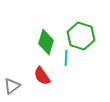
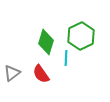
green hexagon: rotated 16 degrees clockwise
red semicircle: moved 1 px left, 2 px up
gray triangle: moved 13 px up
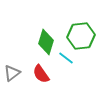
green hexagon: rotated 20 degrees clockwise
cyan line: rotated 56 degrees counterclockwise
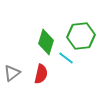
red semicircle: rotated 132 degrees counterclockwise
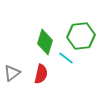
green diamond: moved 1 px left
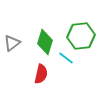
gray triangle: moved 30 px up
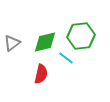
green diamond: rotated 60 degrees clockwise
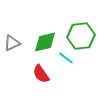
gray triangle: rotated 12 degrees clockwise
red semicircle: rotated 132 degrees clockwise
